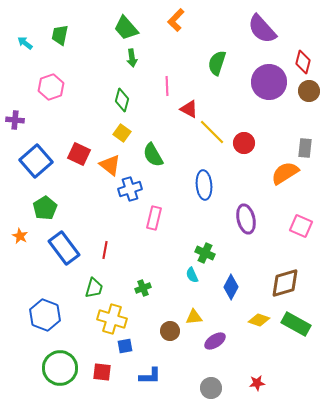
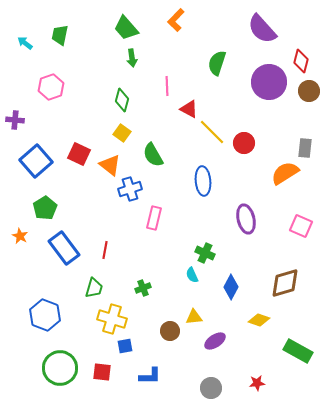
red diamond at (303, 62): moved 2 px left, 1 px up
blue ellipse at (204, 185): moved 1 px left, 4 px up
green rectangle at (296, 324): moved 2 px right, 27 px down
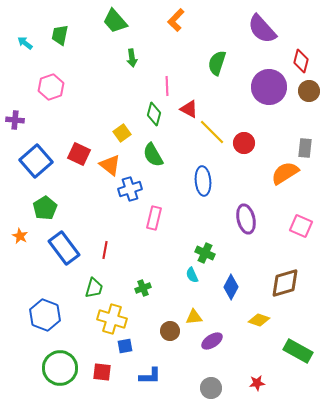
green trapezoid at (126, 28): moved 11 px left, 7 px up
purple circle at (269, 82): moved 5 px down
green diamond at (122, 100): moved 32 px right, 14 px down
yellow square at (122, 133): rotated 18 degrees clockwise
purple ellipse at (215, 341): moved 3 px left
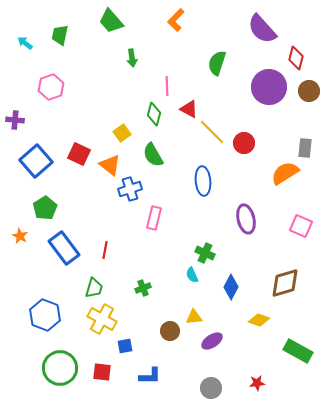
green trapezoid at (115, 21): moved 4 px left
red diamond at (301, 61): moved 5 px left, 3 px up
yellow cross at (112, 319): moved 10 px left; rotated 12 degrees clockwise
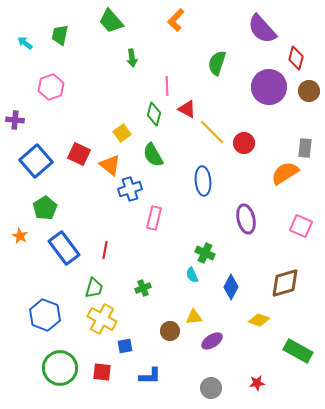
red triangle at (189, 109): moved 2 px left
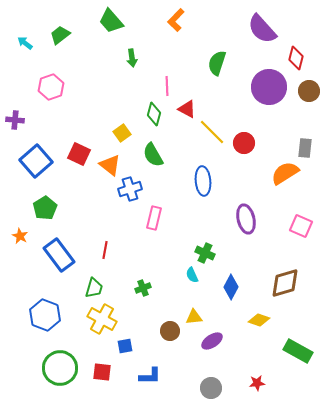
green trapezoid at (60, 35): rotated 40 degrees clockwise
blue rectangle at (64, 248): moved 5 px left, 7 px down
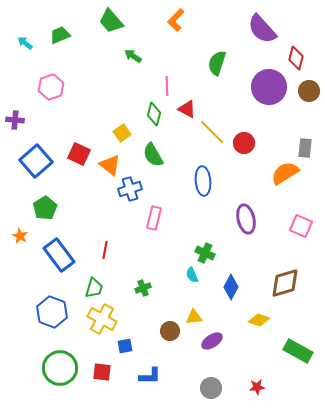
green trapezoid at (60, 35): rotated 15 degrees clockwise
green arrow at (132, 58): moved 1 px right, 2 px up; rotated 132 degrees clockwise
blue hexagon at (45, 315): moved 7 px right, 3 px up
red star at (257, 383): moved 4 px down
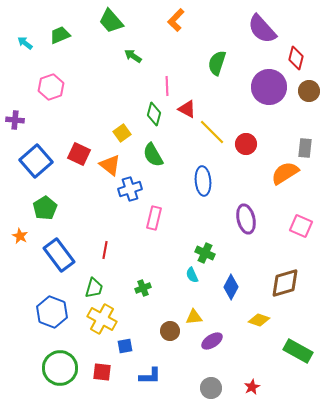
red circle at (244, 143): moved 2 px right, 1 px down
red star at (257, 387): moved 5 px left; rotated 21 degrees counterclockwise
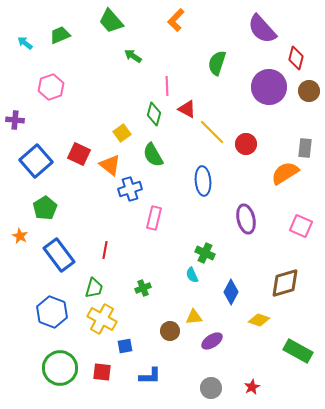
blue diamond at (231, 287): moved 5 px down
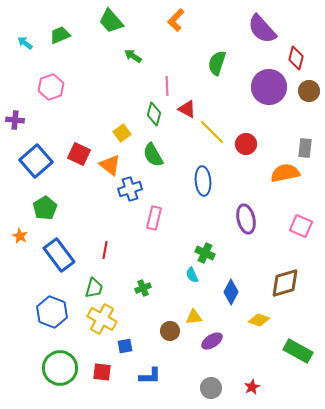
orange semicircle at (285, 173): rotated 20 degrees clockwise
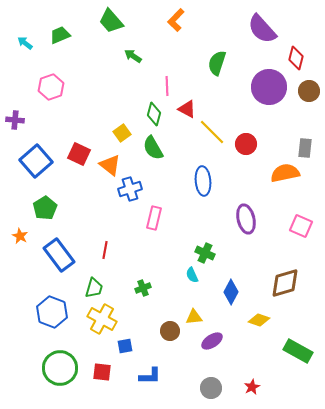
green semicircle at (153, 155): moved 7 px up
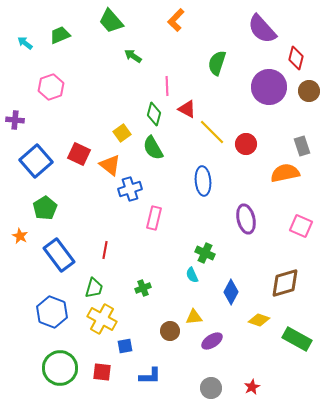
gray rectangle at (305, 148): moved 3 px left, 2 px up; rotated 24 degrees counterclockwise
green rectangle at (298, 351): moved 1 px left, 12 px up
